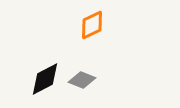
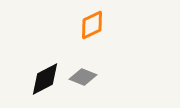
gray diamond: moved 1 px right, 3 px up
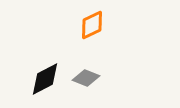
gray diamond: moved 3 px right, 1 px down
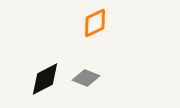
orange diamond: moved 3 px right, 2 px up
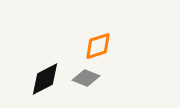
orange diamond: moved 3 px right, 23 px down; rotated 8 degrees clockwise
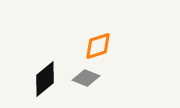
black diamond: rotated 12 degrees counterclockwise
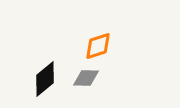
gray diamond: rotated 20 degrees counterclockwise
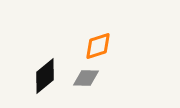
black diamond: moved 3 px up
